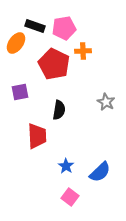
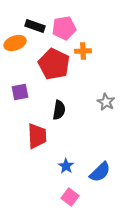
orange ellipse: moved 1 px left; rotated 35 degrees clockwise
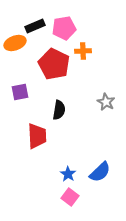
black rectangle: rotated 42 degrees counterclockwise
blue star: moved 2 px right, 8 px down
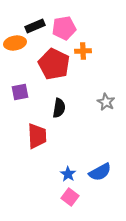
orange ellipse: rotated 10 degrees clockwise
black semicircle: moved 2 px up
blue semicircle: rotated 15 degrees clockwise
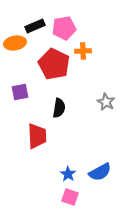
pink square: rotated 18 degrees counterclockwise
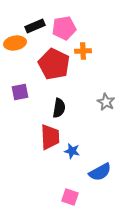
red trapezoid: moved 13 px right, 1 px down
blue star: moved 4 px right, 23 px up; rotated 21 degrees counterclockwise
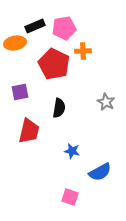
red trapezoid: moved 21 px left, 6 px up; rotated 16 degrees clockwise
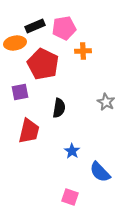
red pentagon: moved 11 px left
blue star: rotated 21 degrees clockwise
blue semicircle: rotated 75 degrees clockwise
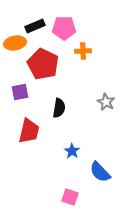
pink pentagon: rotated 10 degrees clockwise
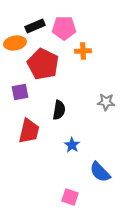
gray star: rotated 24 degrees counterclockwise
black semicircle: moved 2 px down
blue star: moved 6 px up
